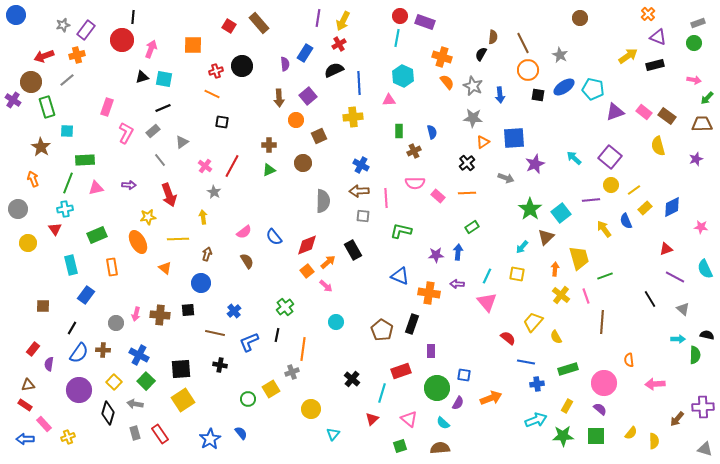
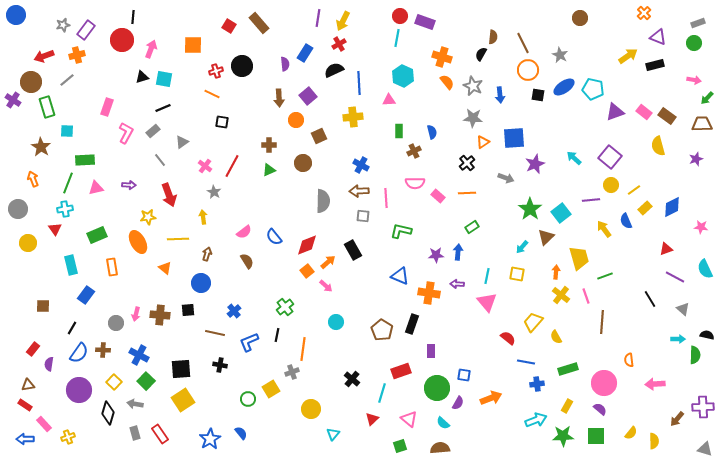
orange cross at (648, 14): moved 4 px left, 1 px up
orange arrow at (555, 269): moved 1 px right, 3 px down
cyan line at (487, 276): rotated 14 degrees counterclockwise
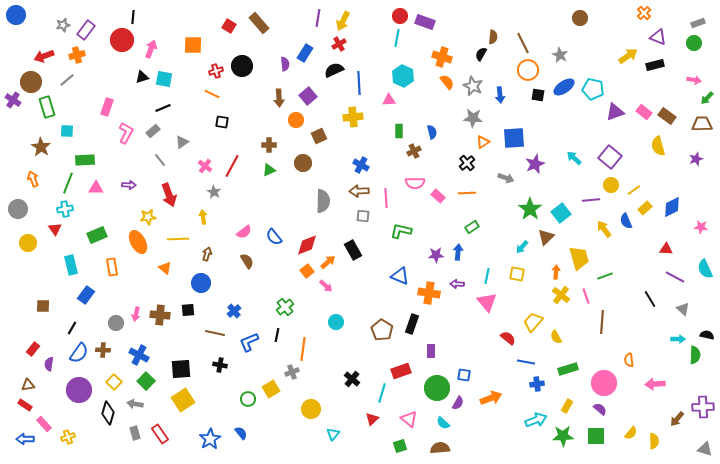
pink triangle at (96, 188): rotated 14 degrees clockwise
red triangle at (666, 249): rotated 24 degrees clockwise
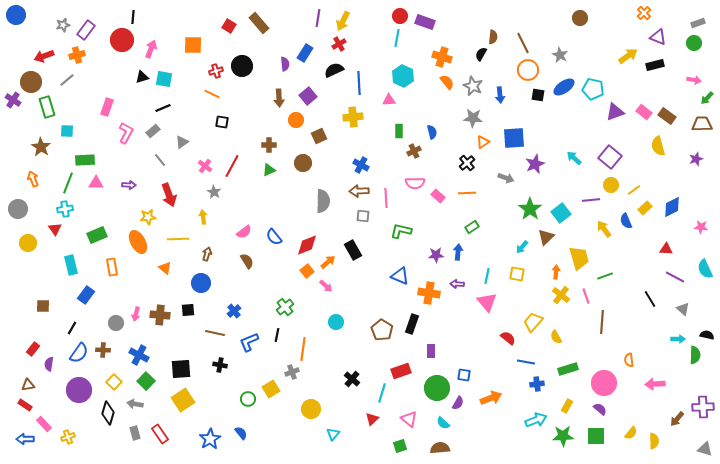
pink triangle at (96, 188): moved 5 px up
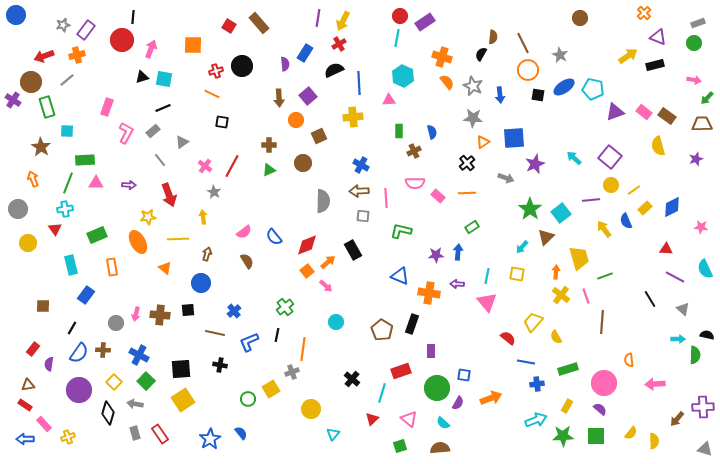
purple rectangle at (425, 22): rotated 54 degrees counterclockwise
